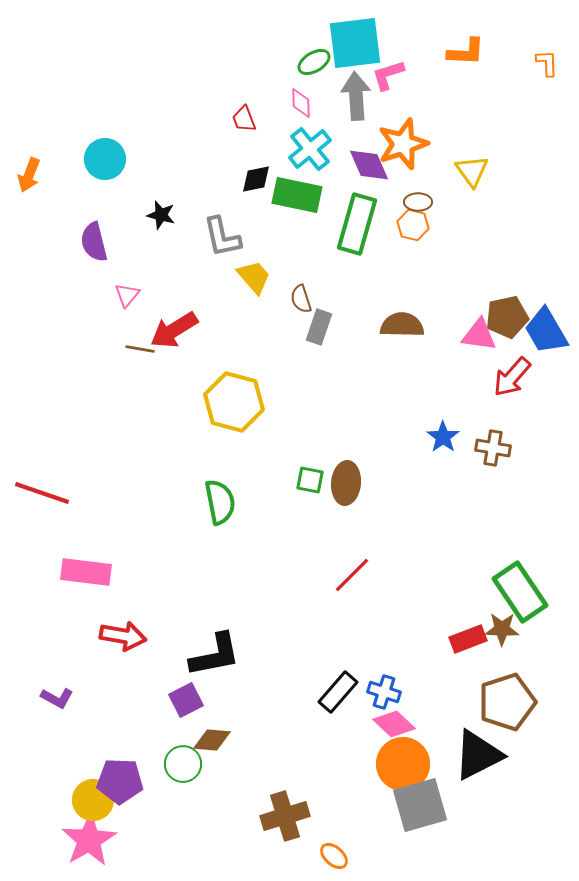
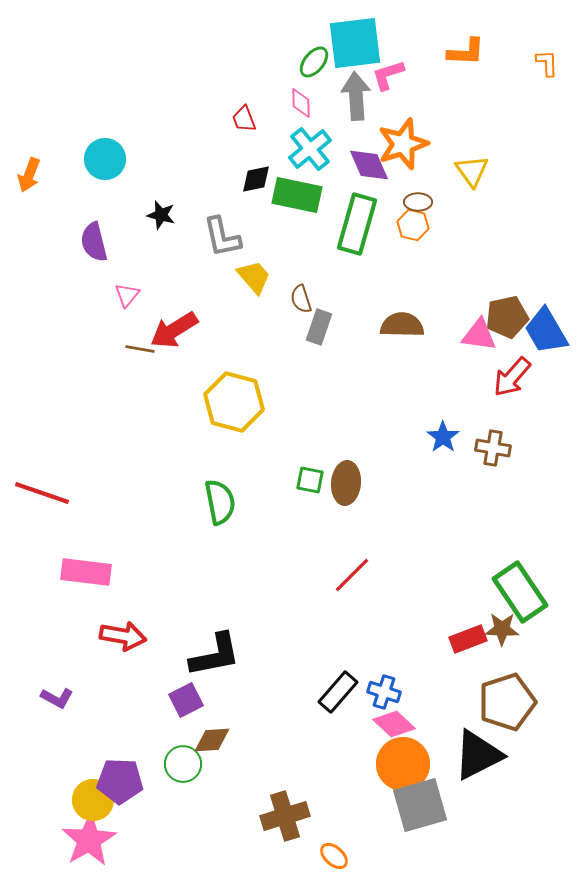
green ellipse at (314, 62): rotated 20 degrees counterclockwise
brown diamond at (212, 740): rotated 9 degrees counterclockwise
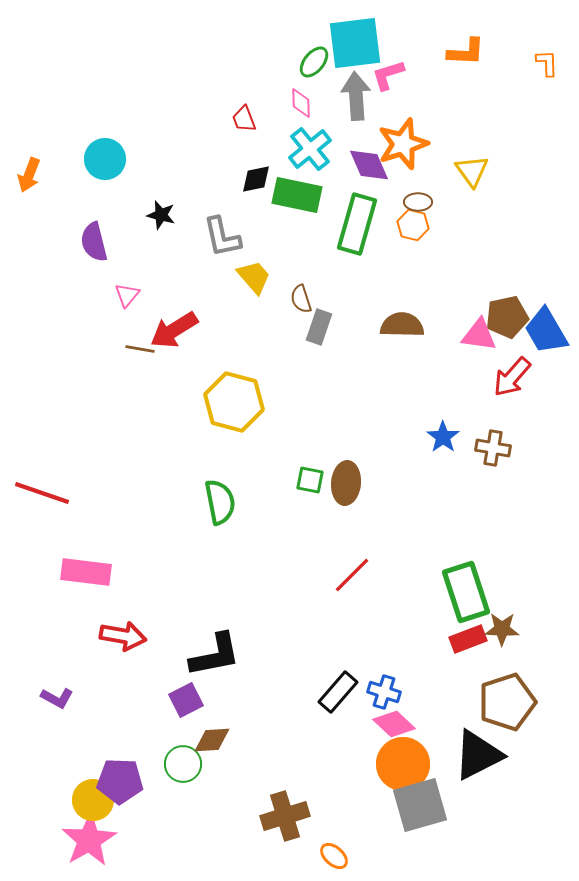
green rectangle at (520, 592): moved 54 px left; rotated 16 degrees clockwise
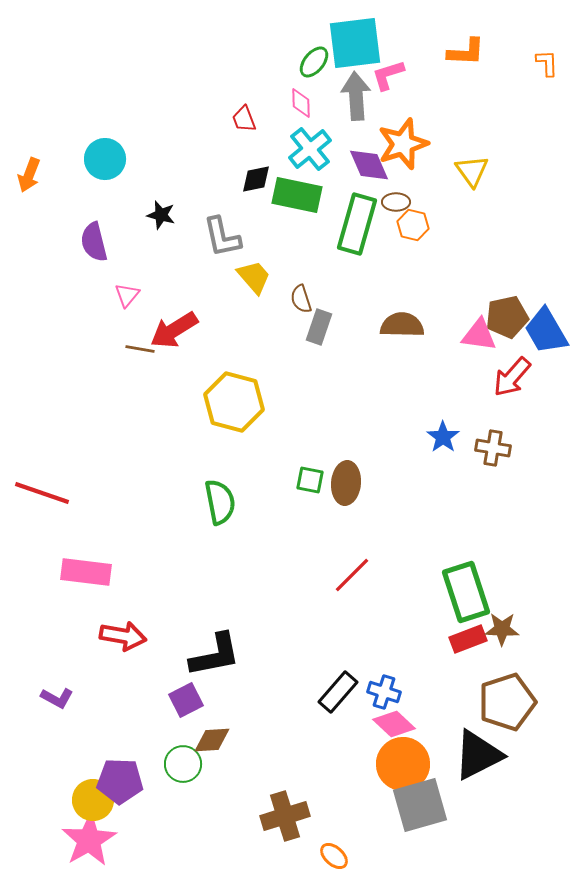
brown ellipse at (418, 202): moved 22 px left
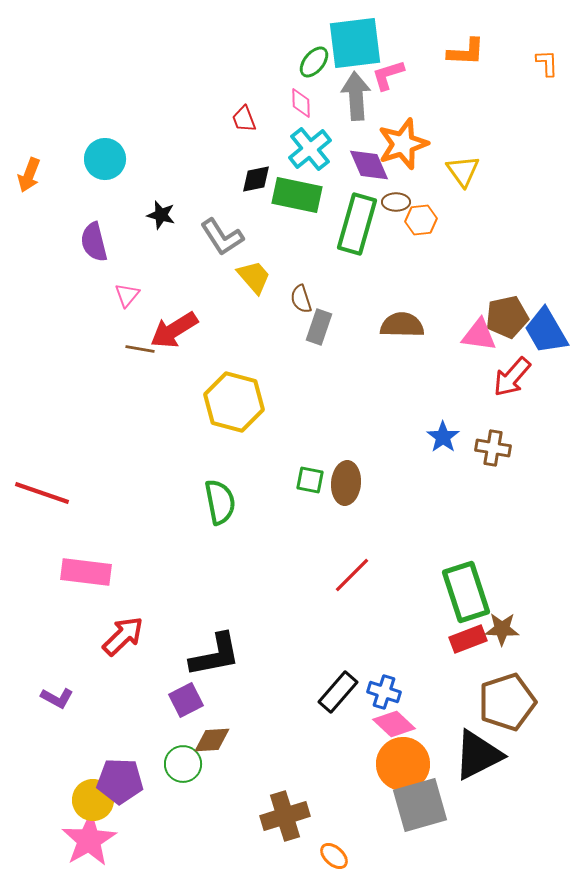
yellow triangle at (472, 171): moved 9 px left
orange hexagon at (413, 225): moved 8 px right, 5 px up; rotated 20 degrees counterclockwise
gray L-shape at (222, 237): rotated 21 degrees counterclockwise
red arrow at (123, 636): rotated 54 degrees counterclockwise
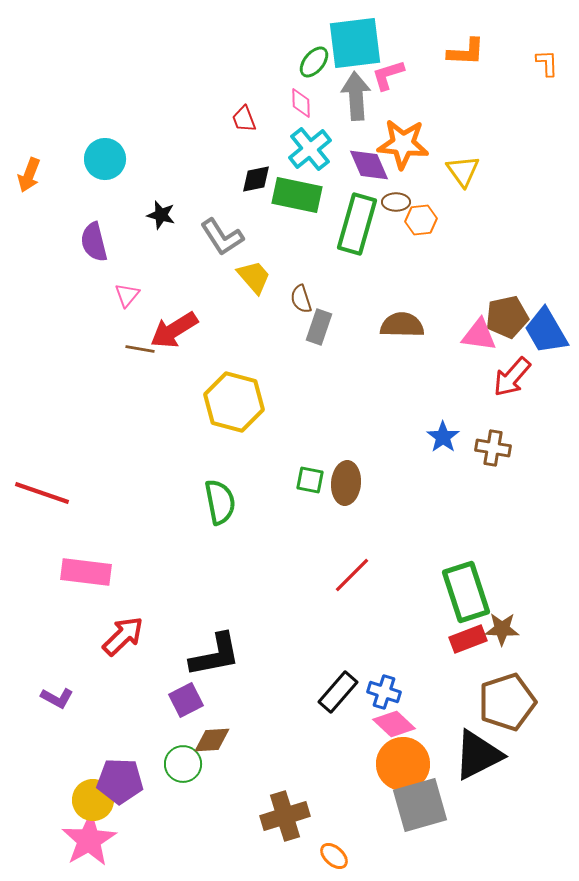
orange star at (403, 144): rotated 24 degrees clockwise
